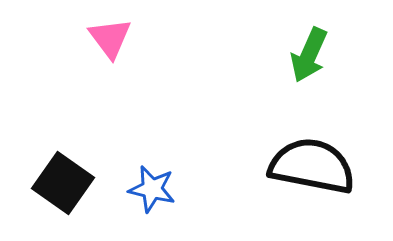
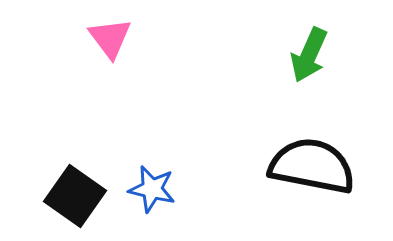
black square: moved 12 px right, 13 px down
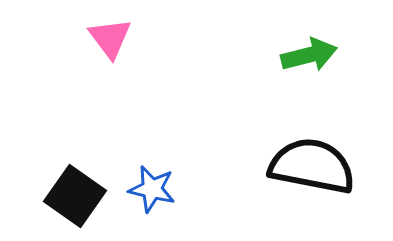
green arrow: rotated 128 degrees counterclockwise
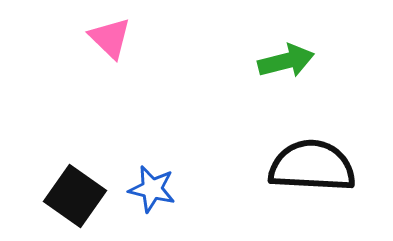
pink triangle: rotated 9 degrees counterclockwise
green arrow: moved 23 px left, 6 px down
black semicircle: rotated 8 degrees counterclockwise
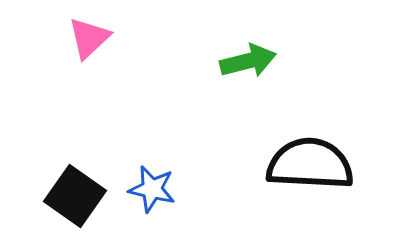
pink triangle: moved 21 px left; rotated 33 degrees clockwise
green arrow: moved 38 px left
black semicircle: moved 2 px left, 2 px up
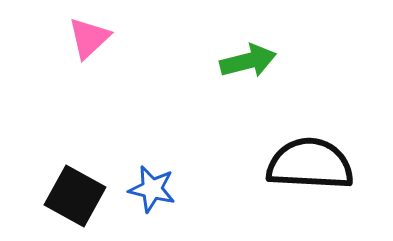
black square: rotated 6 degrees counterclockwise
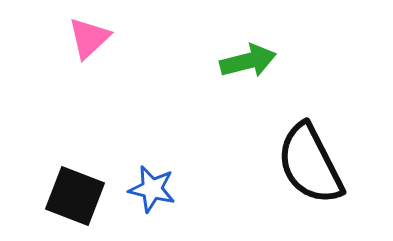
black semicircle: rotated 120 degrees counterclockwise
black square: rotated 8 degrees counterclockwise
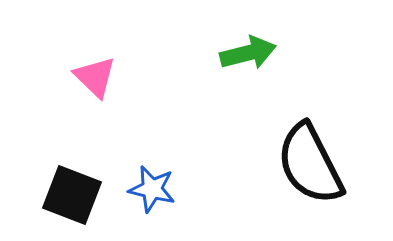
pink triangle: moved 6 px right, 39 px down; rotated 33 degrees counterclockwise
green arrow: moved 8 px up
black square: moved 3 px left, 1 px up
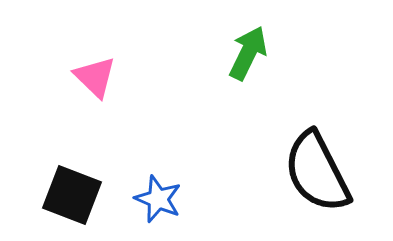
green arrow: rotated 50 degrees counterclockwise
black semicircle: moved 7 px right, 8 px down
blue star: moved 6 px right, 10 px down; rotated 9 degrees clockwise
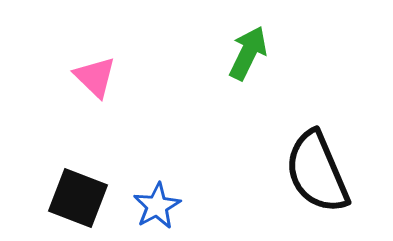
black semicircle: rotated 4 degrees clockwise
black square: moved 6 px right, 3 px down
blue star: moved 1 px left, 7 px down; rotated 21 degrees clockwise
